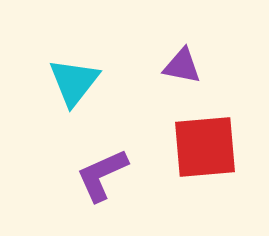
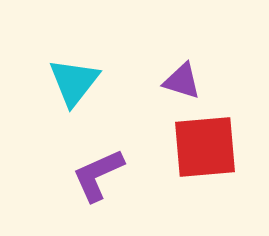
purple triangle: moved 15 px down; rotated 6 degrees clockwise
purple L-shape: moved 4 px left
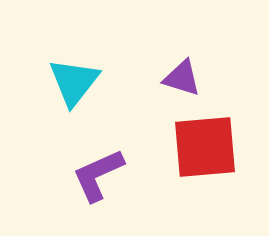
purple triangle: moved 3 px up
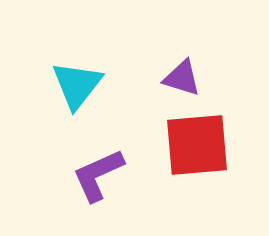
cyan triangle: moved 3 px right, 3 px down
red square: moved 8 px left, 2 px up
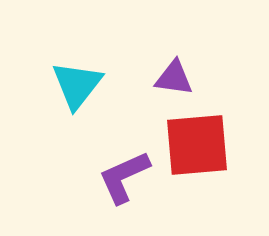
purple triangle: moved 8 px left; rotated 9 degrees counterclockwise
purple L-shape: moved 26 px right, 2 px down
